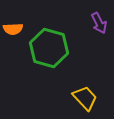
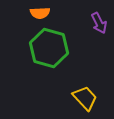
orange semicircle: moved 27 px right, 16 px up
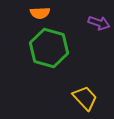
purple arrow: rotated 45 degrees counterclockwise
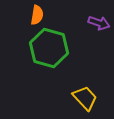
orange semicircle: moved 3 px left, 2 px down; rotated 78 degrees counterclockwise
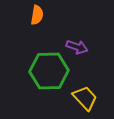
purple arrow: moved 22 px left, 24 px down
green hexagon: moved 23 px down; rotated 18 degrees counterclockwise
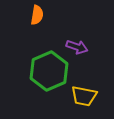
green hexagon: rotated 21 degrees counterclockwise
yellow trapezoid: moved 1 px left, 2 px up; rotated 144 degrees clockwise
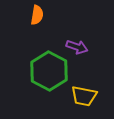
green hexagon: rotated 9 degrees counterclockwise
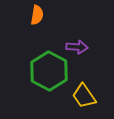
purple arrow: rotated 15 degrees counterclockwise
yellow trapezoid: rotated 44 degrees clockwise
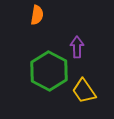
purple arrow: rotated 95 degrees counterclockwise
yellow trapezoid: moved 5 px up
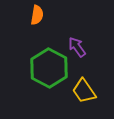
purple arrow: rotated 35 degrees counterclockwise
green hexagon: moved 3 px up
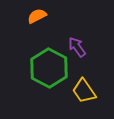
orange semicircle: moved 1 px down; rotated 126 degrees counterclockwise
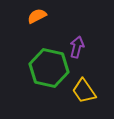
purple arrow: rotated 50 degrees clockwise
green hexagon: rotated 15 degrees counterclockwise
